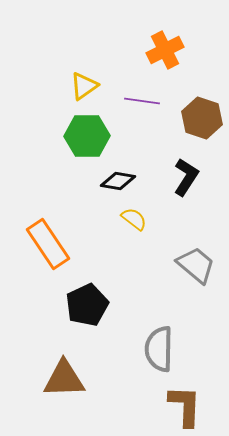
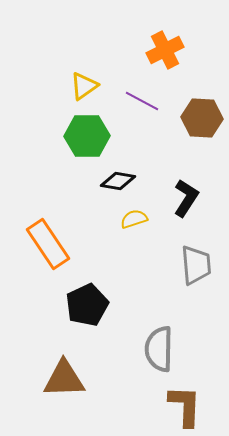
purple line: rotated 20 degrees clockwise
brown hexagon: rotated 15 degrees counterclockwise
black L-shape: moved 21 px down
yellow semicircle: rotated 56 degrees counterclockwise
gray trapezoid: rotated 45 degrees clockwise
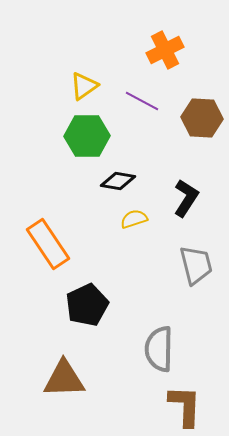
gray trapezoid: rotated 9 degrees counterclockwise
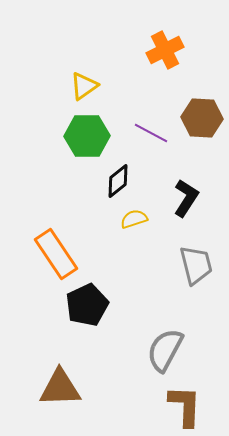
purple line: moved 9 px right, 32 px down
black diamond: rotated 48 degrees counterclockwise
orange rectangle: moved 8 px right, 10 px down
gray semicircle: moved 6 px right, 1 px down; rotated 27 degrees clockwise
brown triangle: moved 4 px left, 9 px down
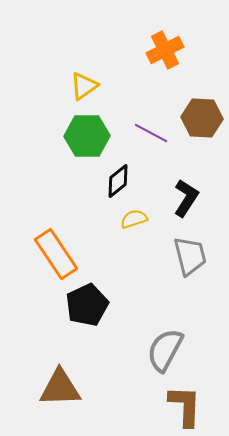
gray trapezoid: moved 6 px left, 9 px up
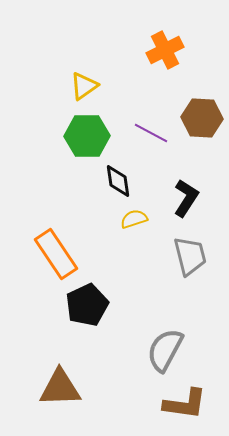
black diamond: rotated 60 degrees counterclockwise
brown L-shape: moved 2 px up; rotated 96 degrees clockwise
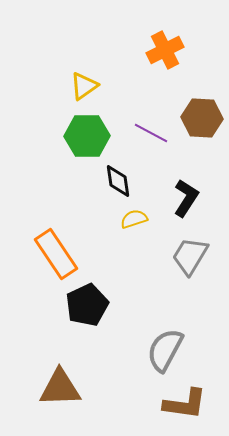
gray trapezoid: rotated 135 degrees counterclockwise
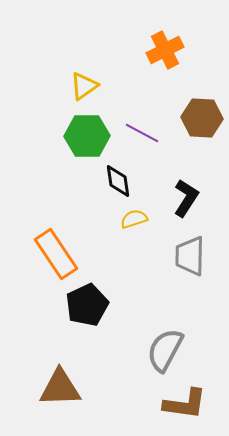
purple line: moved 9 px left
gray trapezoid: rotated 30 degrees counterclockwise
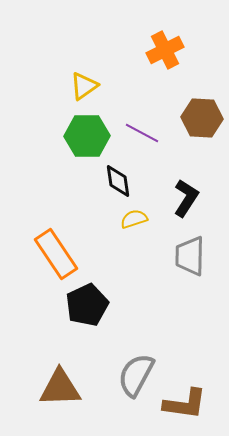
gray semicircle: moved 29 px left, 25 px down
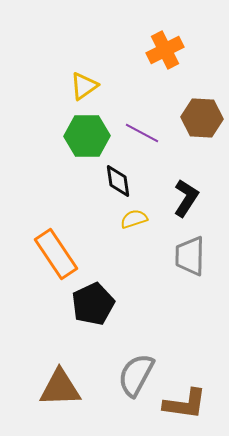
black pentagon: moved 6 px right, 1 px up
